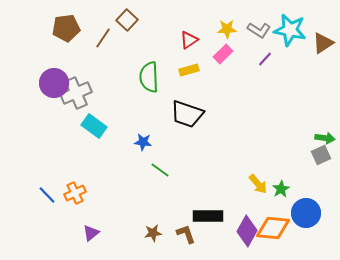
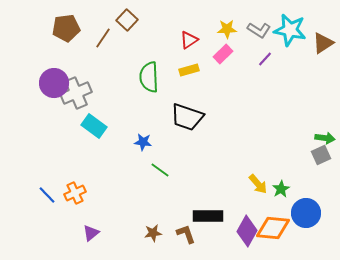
black trapezoid: moved 3 px down
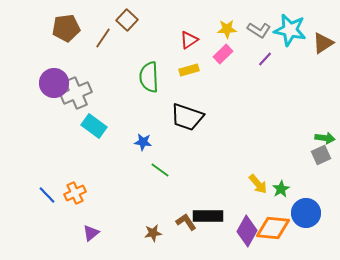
brown L-shape: moved 12 px up; rotated 15 degrees counterclockwise
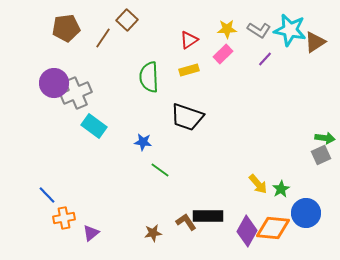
brown triangle: moved 8 px left, 1 px up
orange cross: moved 11 px left, 25 px down; rotated 15 degrees clockwise
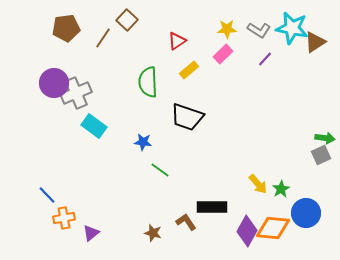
cyan star: moved 2 px right, 2 px up
red triangle: moved 12 px left, 1 px down
yellow rectangle: rotated 24 degrees counterclockwise
green semicircle: moved 1 px left, 5 px down
black rectangle: moved 4 px right, 9 px up
brown star: rotated 24 degrees clockwise
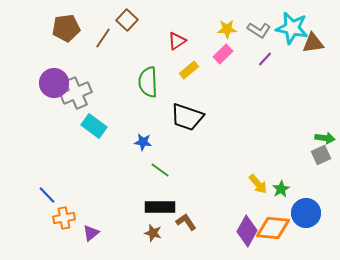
brown triangle: moved 2 px left, 1 px down; rotated 25 degrees clockwise
black rectangle: moved 52 px left
